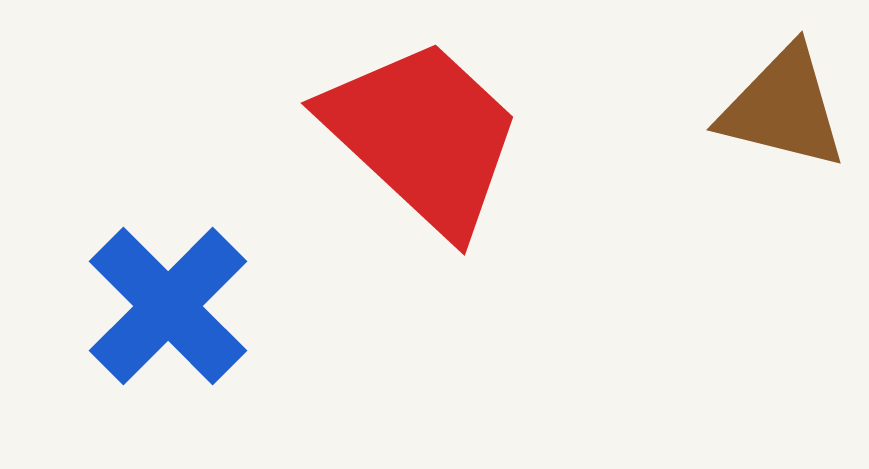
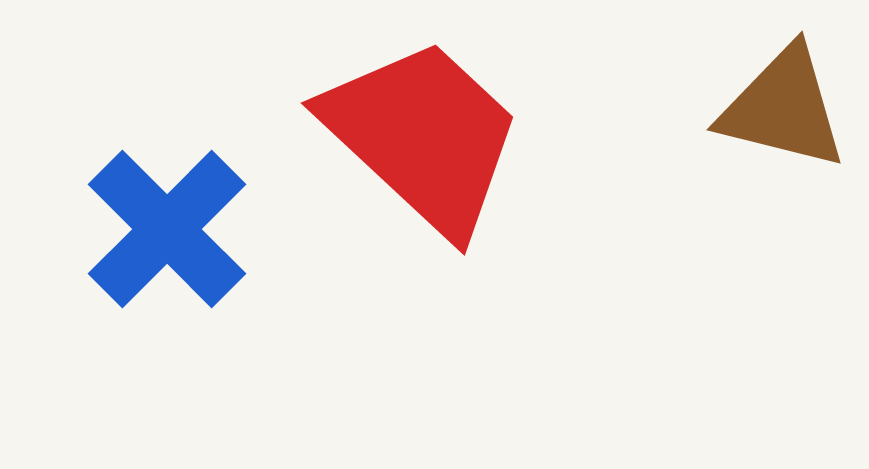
blue cross: moved 1 px left, 77 px up
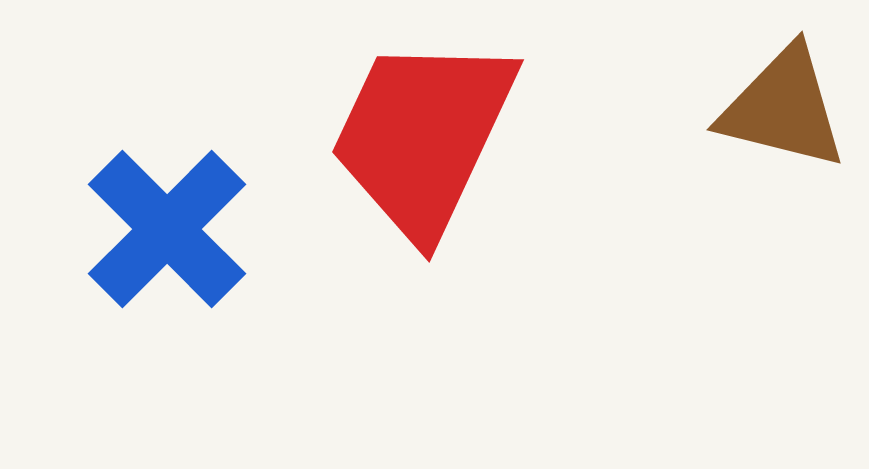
red trapezoid: rotated 108 degrees counterclockwise
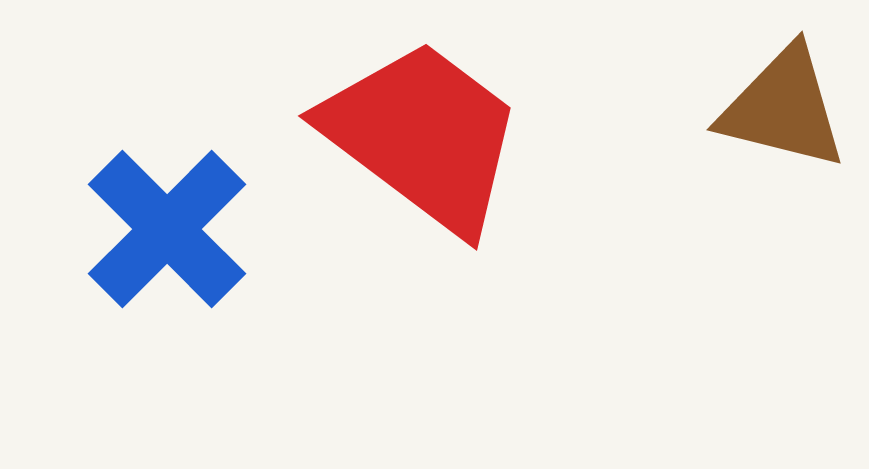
red trapezoid: rotated 102 degrees clockwise
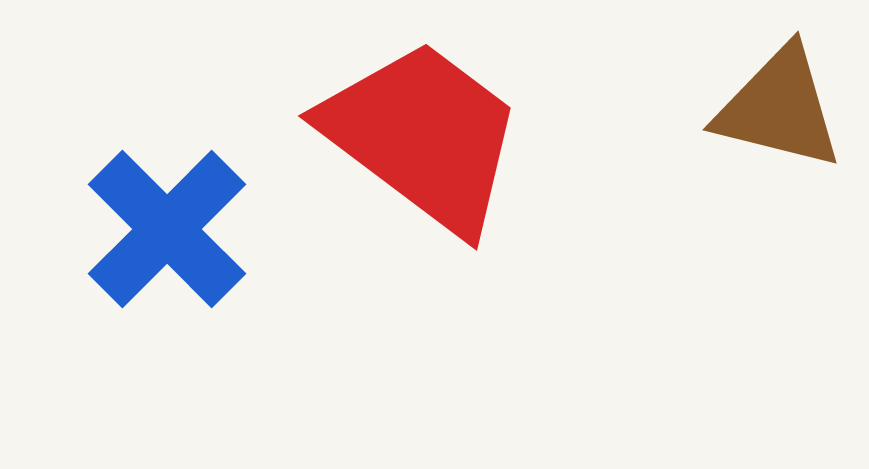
brown triangle: moved 4 px left
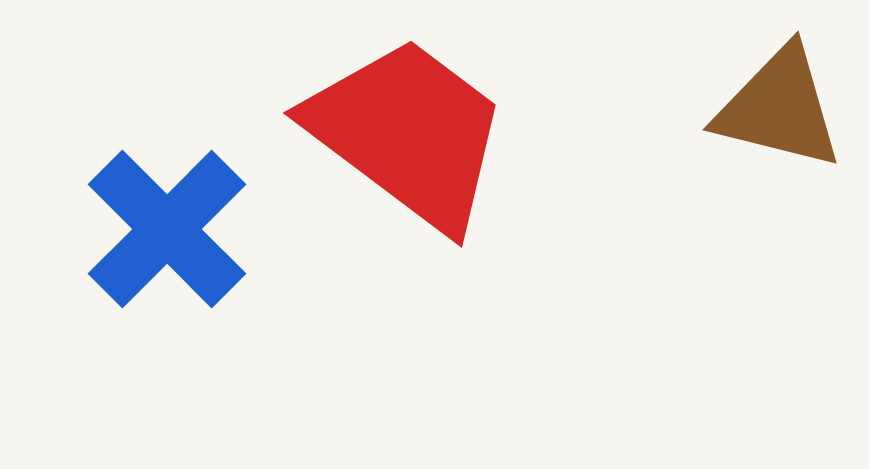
red trapezoid: moved 15 px left, 3 px up
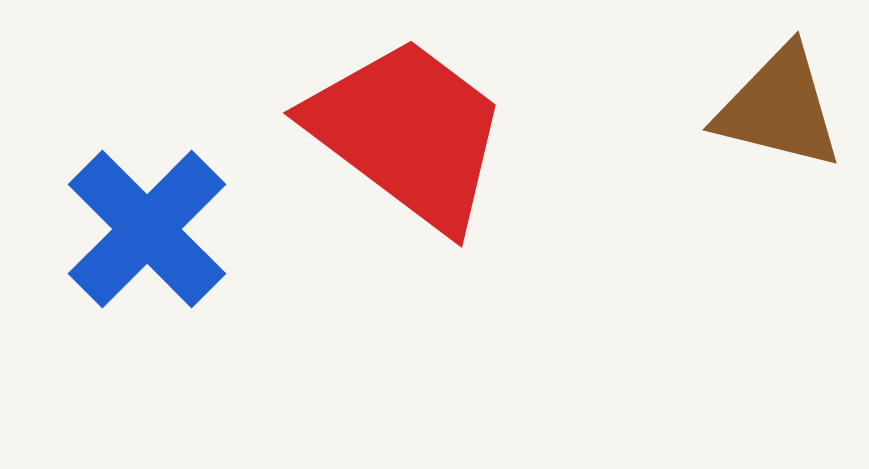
blue cross: moved 20 px left
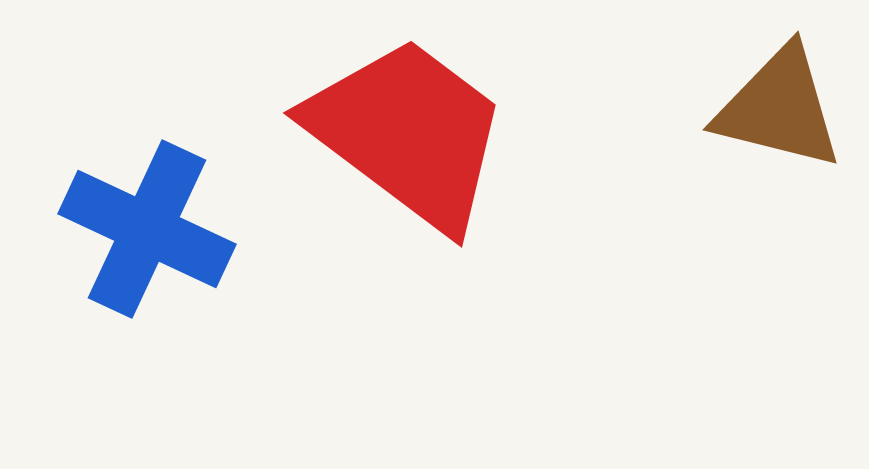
blue cross: rotated 20 degrees counterclockwise
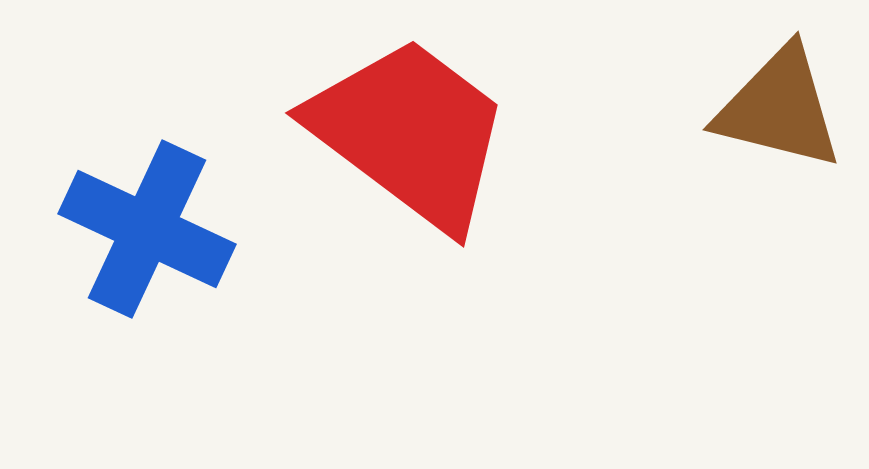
red trapezoid: moved 2 px right
